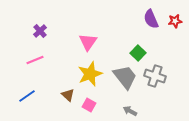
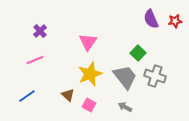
gray arrow: moved 5 px left, 4 px up
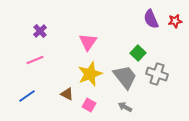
gray cross: moved 2 px right, 2 px up
brown triangle: moved 1 px left, 1 px up; rotated 16 degrees counterclockwise
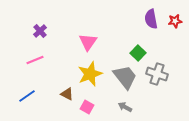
purple semicircle: rotated 12 degrees clockwise
pink square: moved 2 px left, 2 px down
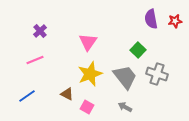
green square: moved 3 px up
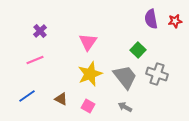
brown triangle: moved 6 px left, 5 px down
pink square: moved 1 px right, 1 px up
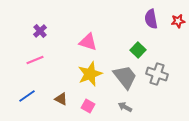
red star: moved 3 px right
pink triangle: rotated 48 degrees counterclockwise
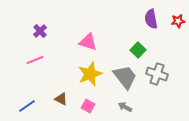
blue line: moved 10 px down
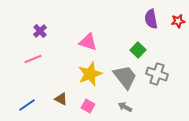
pink line: moved 2 px left, 1 px up
blue line: moved 1 px up
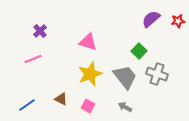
purple semicircle: rotated 60 degrees clockwise
green square: moved 1 px right, 1 px down
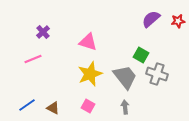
purple cross: moved 3 px right, 1 px down
green square: moved 2 px right, 4 px down; rotated 14 degrees counterclockwise
brown triangle: moved 8 px left, 9 px down
gray arrow: rotated 56 degrees clockwise
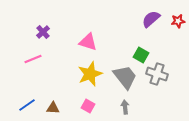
brown triangle: rotated 24 degrees counterclockwise
